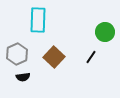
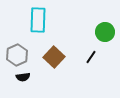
gray hexagon: moved 1 px down
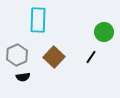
green circle: moved 1 px left
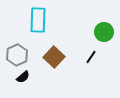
black semicircle: rotated 32 degrees counterclockwise
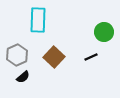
black line: rotated 32 degrees clockwise
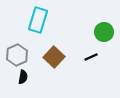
cyan rectangle: rotated 15 degrees clockwise
black semicircle: rotated 40 degrees counterclockwise
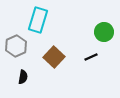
gray hexagon: moved 1 px left, 9 px up
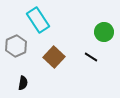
cyan rectangle: rotated 50 degrees counterclockwise
black line: rotated 56 degrees clockwise
black semicircle: moved 6 px down
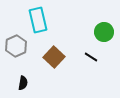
cyan rectangle: rotated 20 degrees clockwise
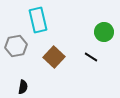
gray hexagon: rotated 15 degrees clockwise
black semicircle: moved 4 px down
